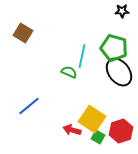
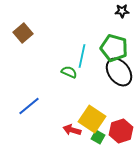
brown square: rotated 18 degrees clockwise
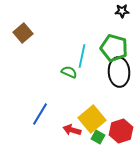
black ellipse: rotated 32 degrees clockwise
blue line: moved 11 px right, 8 px down; rotated 20 degrees counterclockwise
yellow square: rotated 16 degrees clockwise
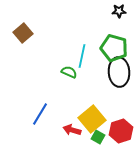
black star: moved 3 px left
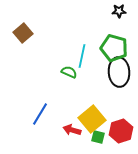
green square: rotated 16 degrees counterclockwise
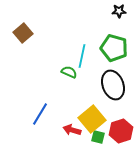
black ellipse: moved 6 px left, 13 px down; rotated 16 degrees counterclockwise
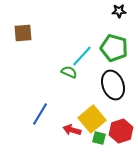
brown square: rotated 36 degrees clockwise
cyan line: rotated 30 degrees clockwise
green square: moved 1 px right, 1 px down
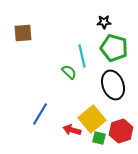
black star: moved 15 px left, 11 px down
cyan line: rotated 55 degrees counterclockwise
green semicircle: rotated 21 degrees clockwise
